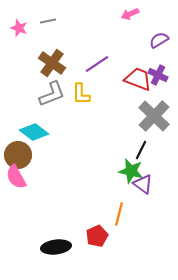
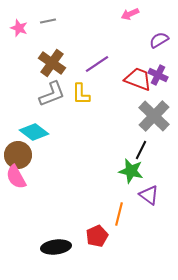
purple triangle: moved 6 px right, 11 px down
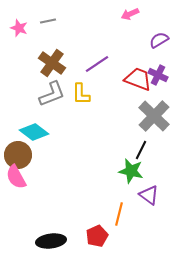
black ellipse: moved 5 px left, 6 px up
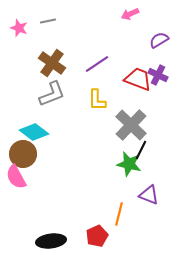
yellow L-shape: moved 16 px right, 6 px down
gray cross: moved 23 px left, 9 px down
brown circle: moved 5 px right, 1 px up
green star: moved 2 px left, 7 px up
purple triangle: rotated 15 degrees counterclockwise
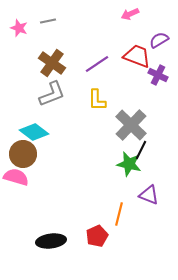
red trapezoid: moved 1 px left, 23 px up
pink semicircle: rotated 135 degrees clockwise
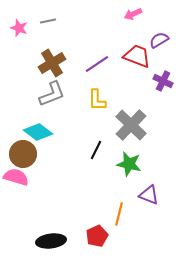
pink arrow: moved 3 px right
brown cross: rotated 24 degrees clockwise
purple cross: moved 5 px right, 6 px down
cyan diamond: moved 4 px right
black line: moved 45 px left
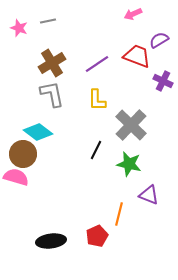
gray L-shape: rotated 80 degrees counterclockwise
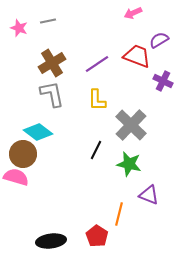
pink arrow: moved 1 px up
red pentagon: rotated 15 degrees counterclockwise
